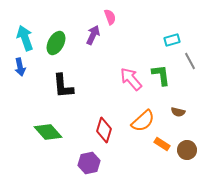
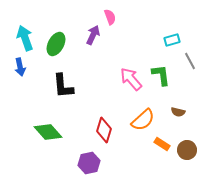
green ellipse: moved 1 px down
orange semicircle: moved 1 px up
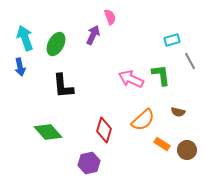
pink arrow: rotated 25 degrees counterclockwise
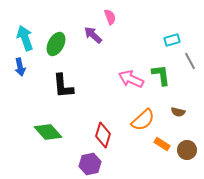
purple arrow: rotated 72 degrees counterclockwise
red diamond: moved 1 px left, 5 px down
purple hexagon: moved 1 px right, 1 px down
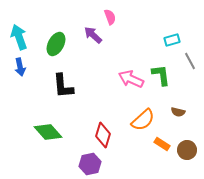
cyan arrow: moved 6 px left, 1 px up
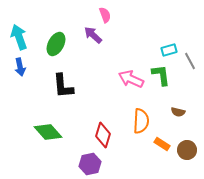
pink semicircle: moved 5 px left, 2 px up
cyan rectangle: moved 3 px left, 10 px down
orange semicircle: moved 2 px left, 1 px down; rotated 45 degrees counterclockwise
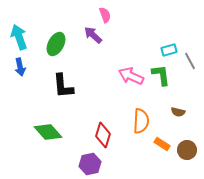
pink arrow: moved 3 px up
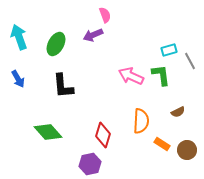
purple arrow: rotated 66 degrees counterclockwise
blue arrow: moved 2 px left, 12 px down; rotated 18 degrees counterclockwise
brown semicircle: rotated 40 degrees counterclockwise
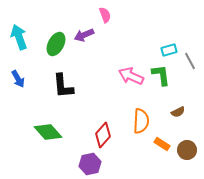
purple arrow: moved 9 px left
red diamond: rotated 25 degrees clockwise
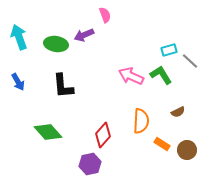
green ellipse: rotated 70 degrees clockwise
gray line: rotated 18 degrees counterclockwise
green L-shape: rotated 25 degrees counterclockwise
blue arrow: moved 3 px down
